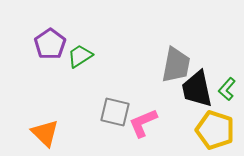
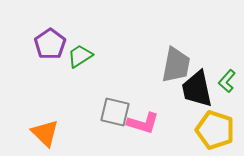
green L-shape: moved 8 px up
pink L-shape: rotated 140 degrees counterclockwise
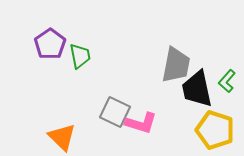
green trapezoid: rotated 112 degrees clockwise
gray square: rotated 12 degrees clockwise
pink L-shape: moved 2 px left
orange triangle: moved 17 px right, 4 px down
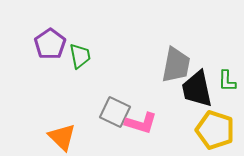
green L-shape: rotated 40 degrees counterclockwise
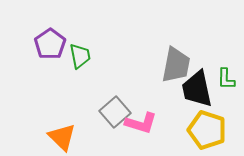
green L-shape: moved 1 px left, 2 px up
gray square: rotated 24 degrees clockwise
yellow pentagon: moved 8 px left
